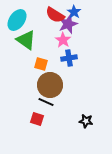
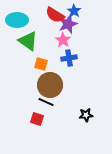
blue star: moved 1 px up
cyan ellipse: rotated 55 degrees clockwise
green triangle: moved 2 px right, 1 px down
black star: moved 6 px up; rotated 16 degrees counterclockwise
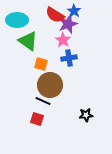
black line: moved 3 px left, 1 px up
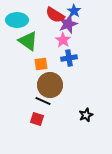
orange square: rotated 24 degrees counterclockwise
black star: rotated 16 degrees counterclockwise
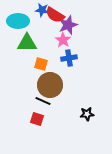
blue star: moved 32 px left, 1 px up; rotated 24 degrees counterclockwise
cyan ellipse: moved 1 px right, 1 px down
purple star: moved 1 px down
green triangle: moved 1 px left, 2 px down; rotated 35 degrees counterclockwise
orange square: rotated 24 degrees clockwise
black star: moved 1 px right, 1 px up; rotated 16 degrees clockwise
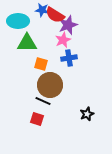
pink star: rotated 14 degrees clockwise
black star: rotated 16 degrees counterclockwise
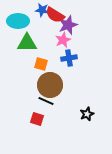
black line: moved 3 px right
